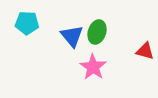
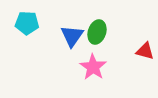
blue triangle: rotated 15 degrees clockwise
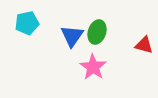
cyan pentagon: rotated 15 degrees counterclockwise
red triangle: moved 1 px left, 6 px up
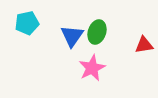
red triangle: rotated 24 degrees counterclockwise
pink star: moved 1 px left, 1 px down; rotated 12 degrees clockwise
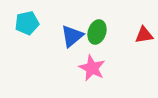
blue triangle: rotated 15 degrees clockwise
red triangle: moved 10 px up
pink star: rotated 20 degrees counterclockwise
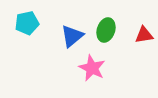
green ellipse: moved 9 px right, 2 px up
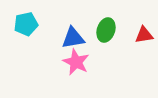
cyan pentagon: moved 1 px left, 1 px down
blue triangle: moved 1 px right, 2 px down; rotated 30 degrees clockwise
pink star: moved 16 px left, 6 px up
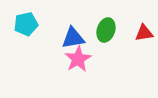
red triangle: moved 2 px up
pink star: moved 2 px right, 3 px up; rotated 16 degrees clockwise
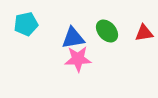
green ellipse: moved 1 px right, 1 px down; rotated 60 degrees counterclockwise
pink star: rotated 28 degrees clockwise
